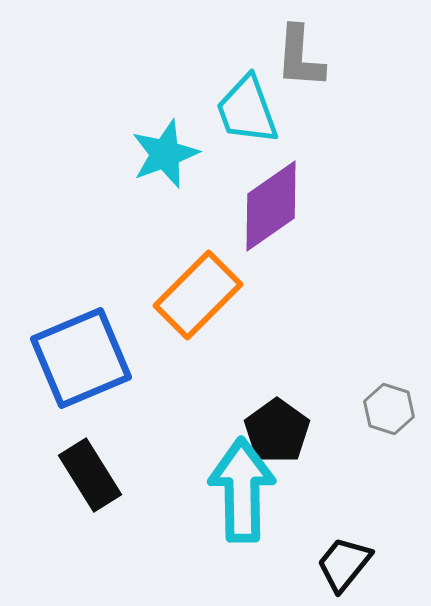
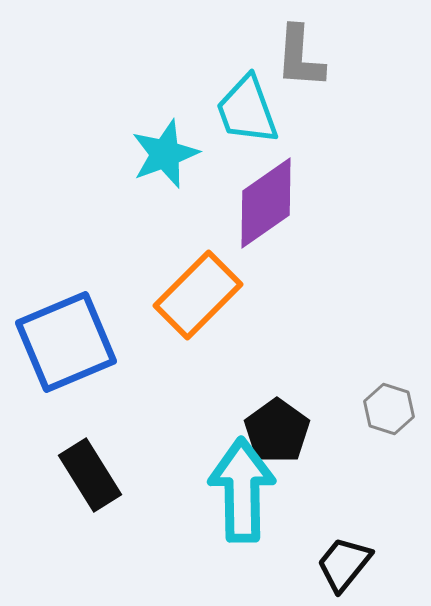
purple diamond: moved 5 px left, 3 px up
blue square: moved 15 px left, 16 px up
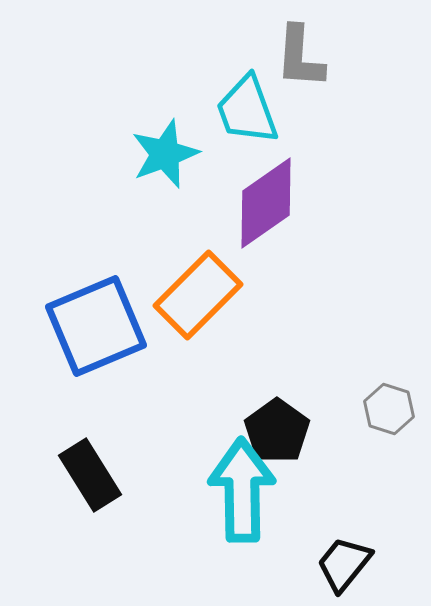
blue square: moved 30 px right, 16 px up
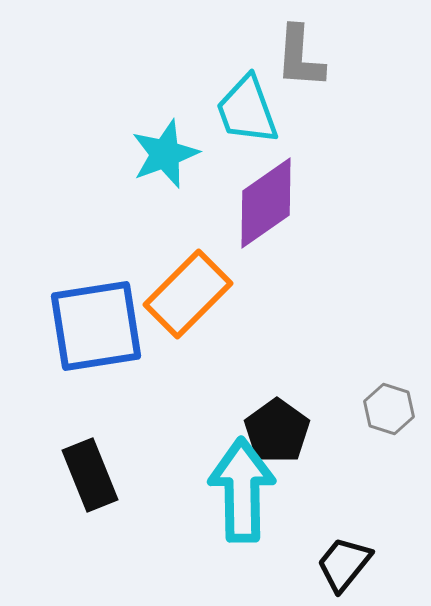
orange rectangle: moved 10 px left, 1 px up
blue square: rotated 14 degrees clockwise
black rectangle: rotated 10 degrees clockwise
